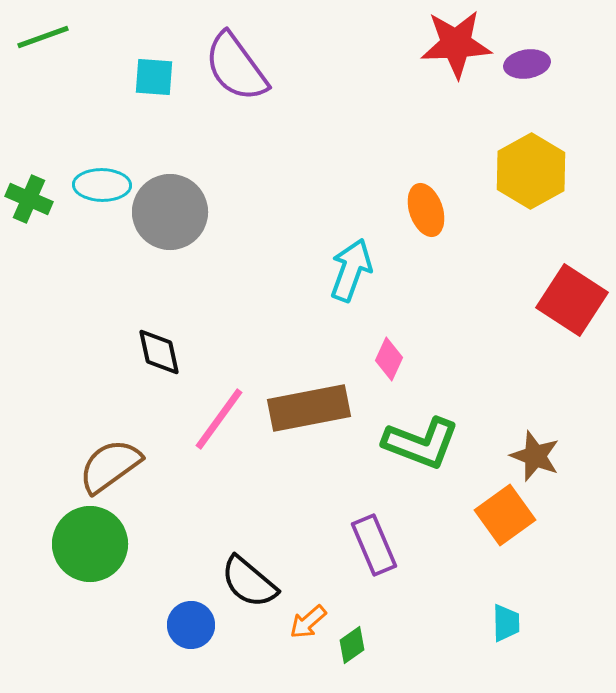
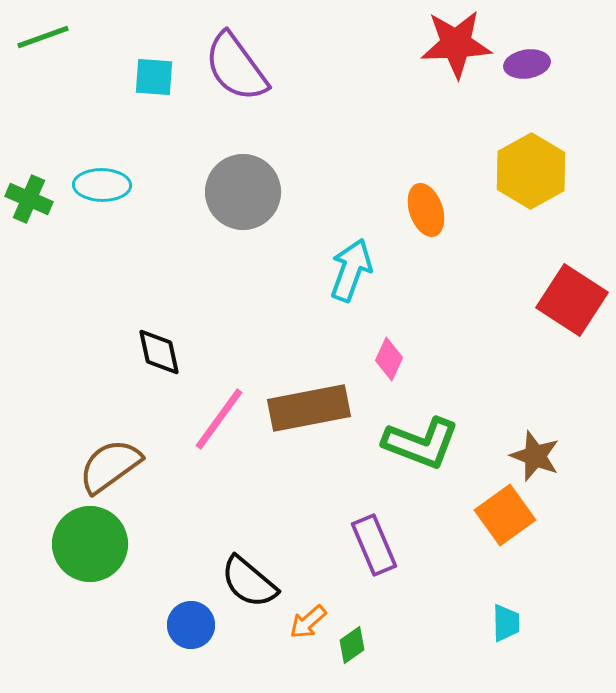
gray circle: moved 73 px right, 20 px up
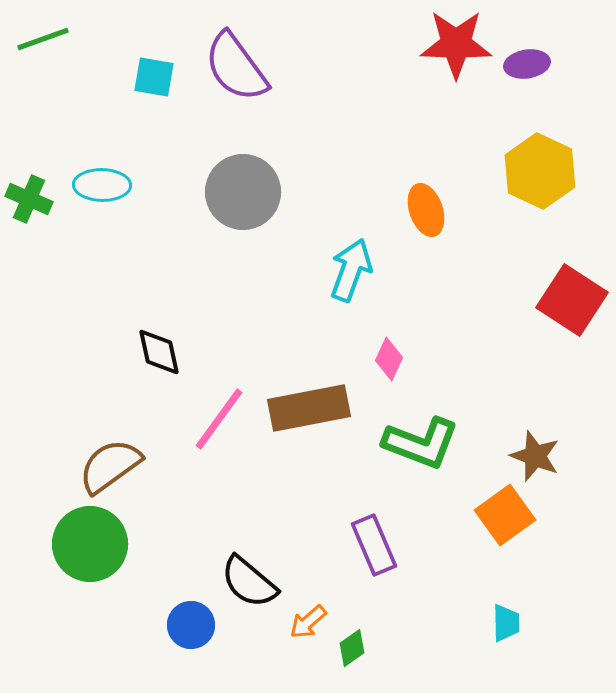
green line: moved 2 px down
red star: rotated 4 degrees clockwise
cyan square: rotated 6 degrees clockwise
yellow hexagon: moved 9 px right; rotated 6 degrees counterclockwise
green diamond: moved 3 px down
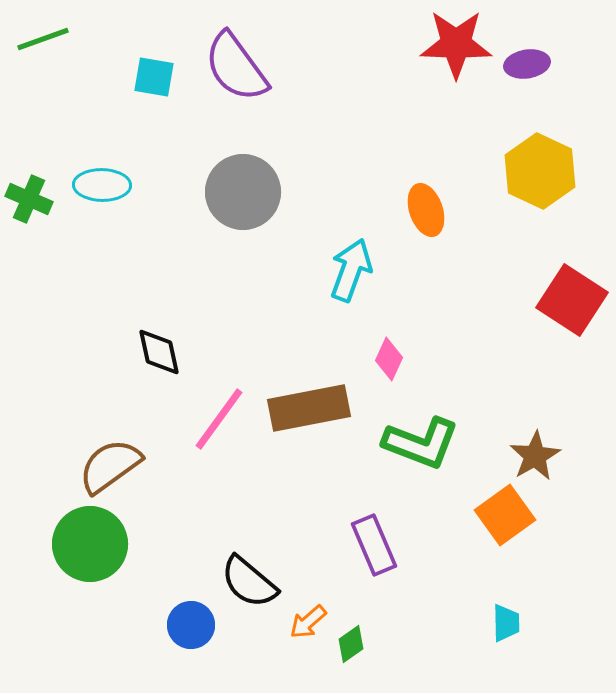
brown star: rotated 21 degrees clockwise
green diamond: moved 1 px left, 4 px up
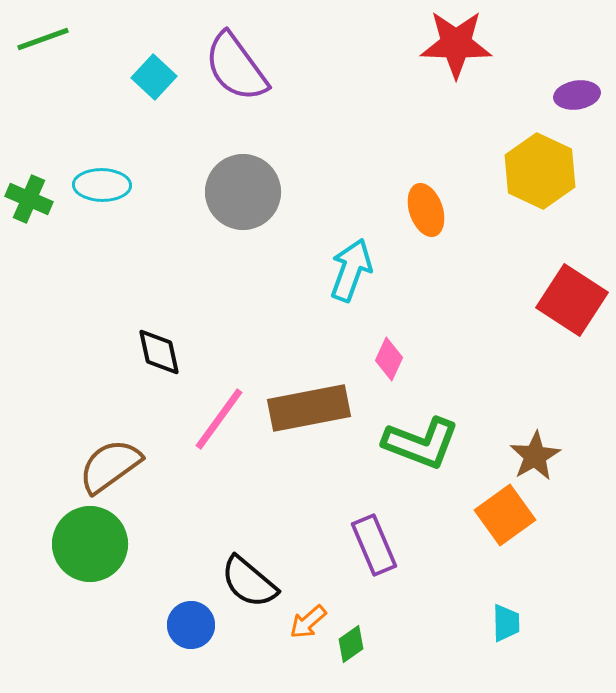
purple ellipse: moved 50 px right, 31 px down
cyan square: rotated 33 degrees clockwise
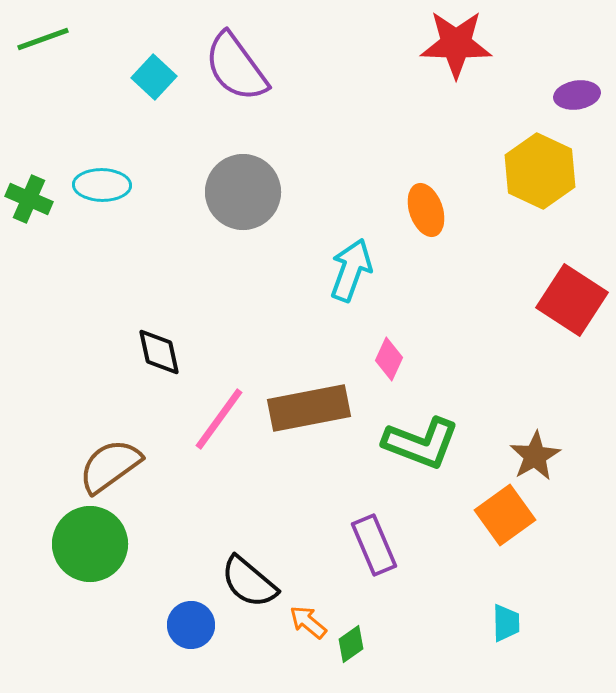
orange arrow: rotated 81 degrees clockwise
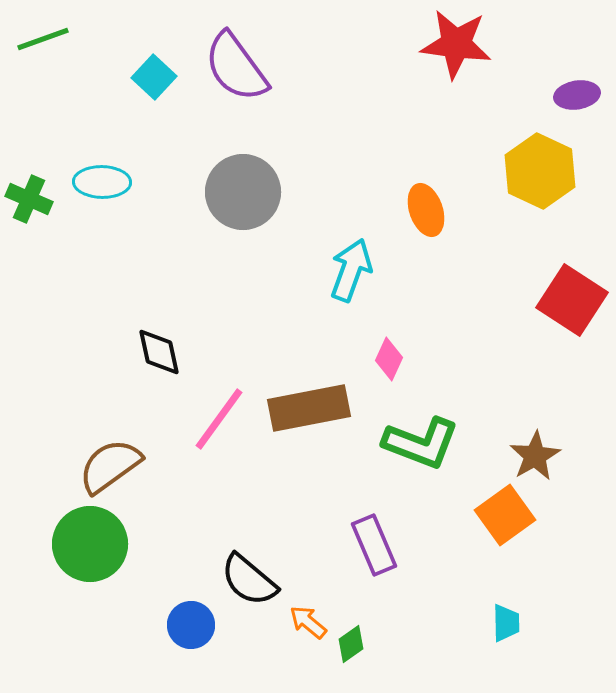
red star: rotated 6 degrees clockwise
cyan ellipse: moved 3 px up
black semicircle: moved 2 px up
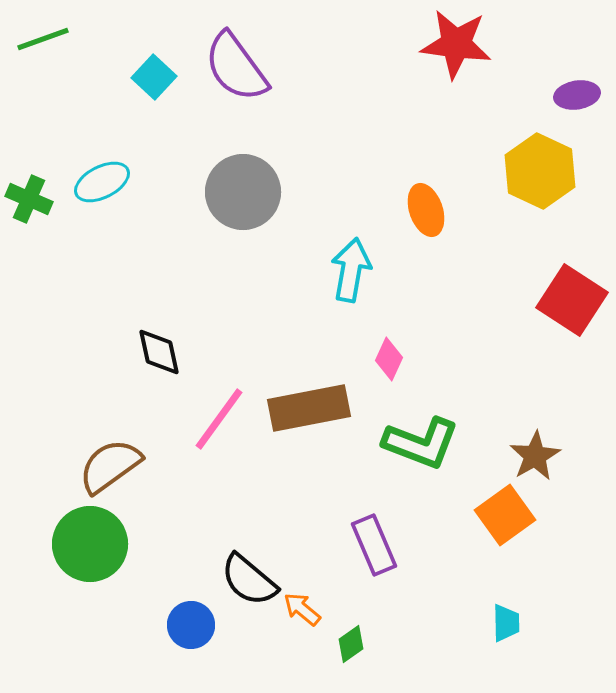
cyan ellipse: rotated 28 degrees counterclockwise
cyan arrow: rotated 10 degrees counterclockwise
orange arrow: moved 6 px left, 13 px up
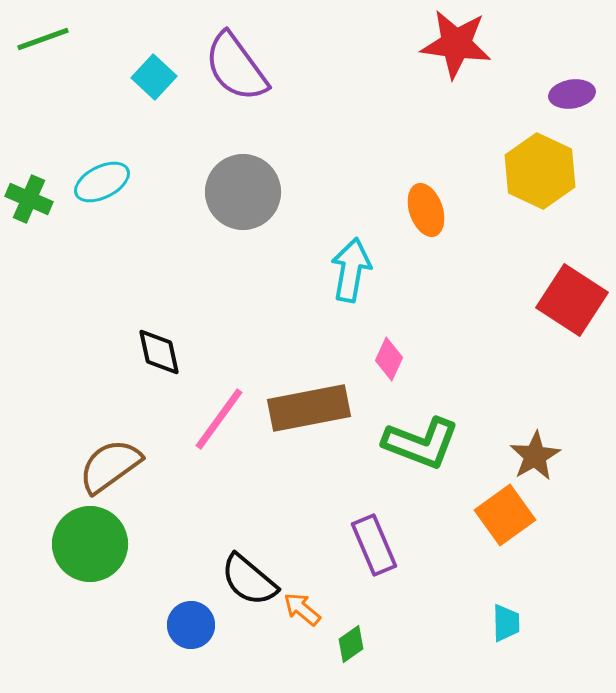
purple ellipse: moved 5 px left, 1 px up
